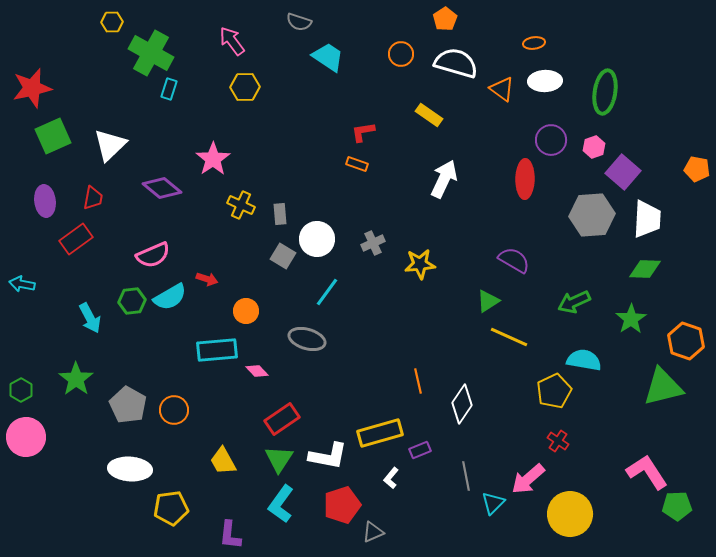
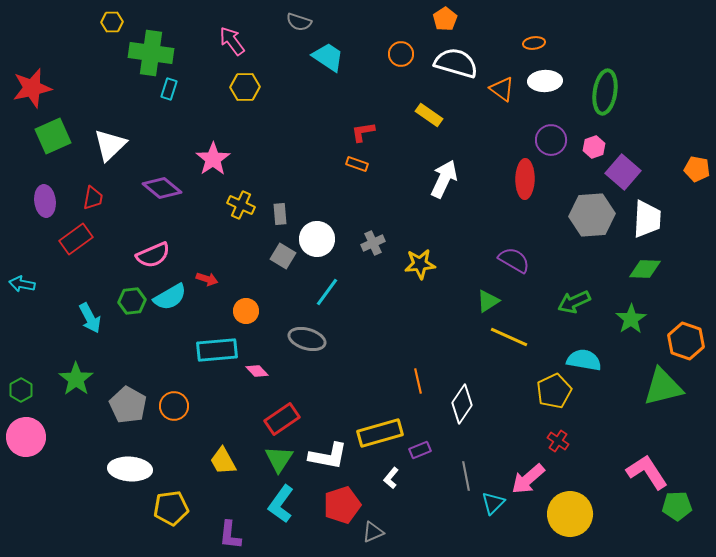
green cross at (151, 53): rotated 21 degrees counterclockwise
orange circle at (174, 410): moved 4 px up
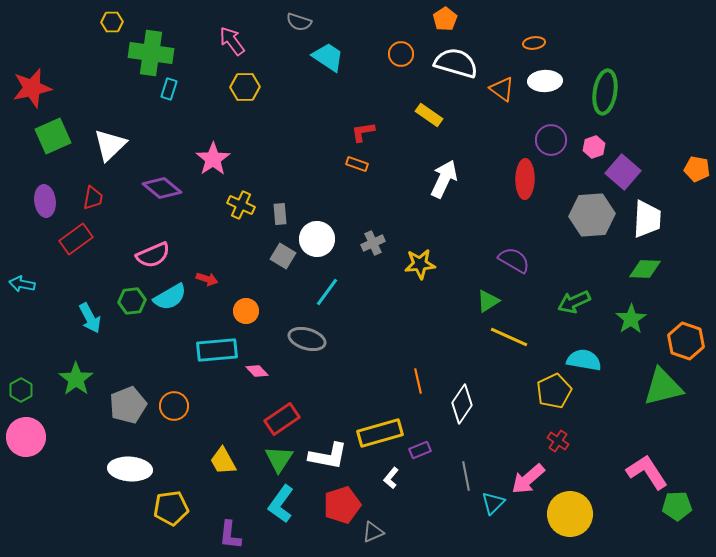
gray pentagon at (128, 405): rotated 21 degrees clockwise
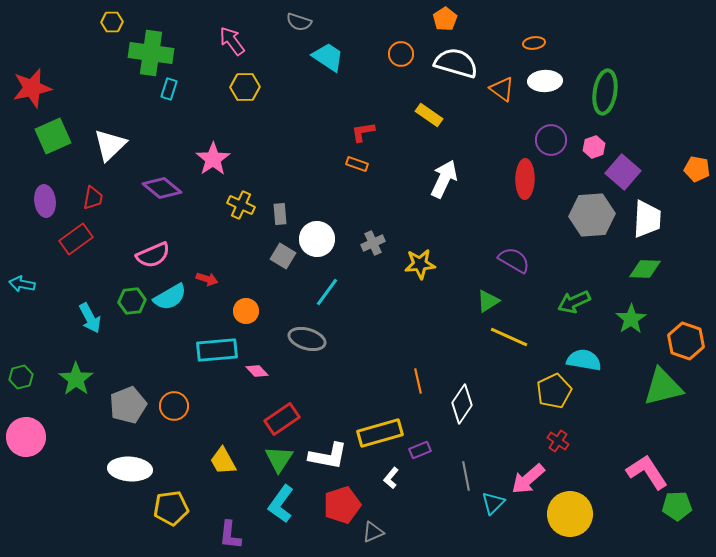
green hexagon at (21, 390): moved 13 px up; rotated 15 degrees clockwise
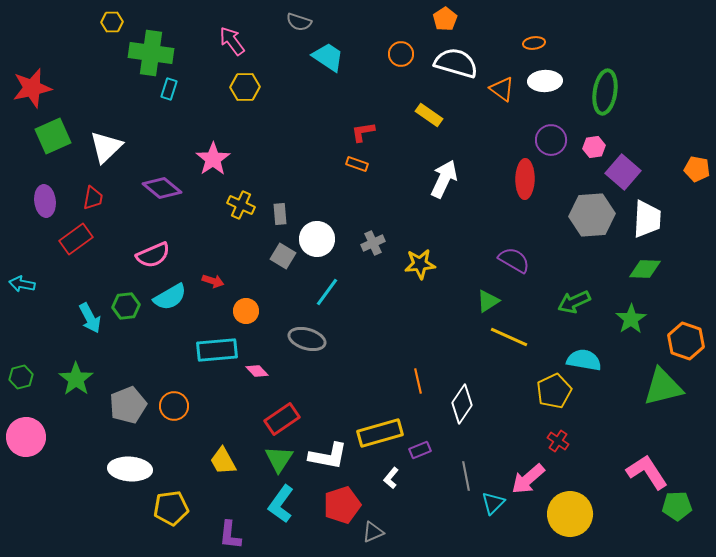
white triangle at (110, 145): moved 4 px left, 2 px down
pink hexagon at (594, 147): rotated 10 degrees clockwise
red arrow at (207, 279): moved 6 px right, 2 px down
green hexagon at (132, 301): moved 6 px left, 5 px down
